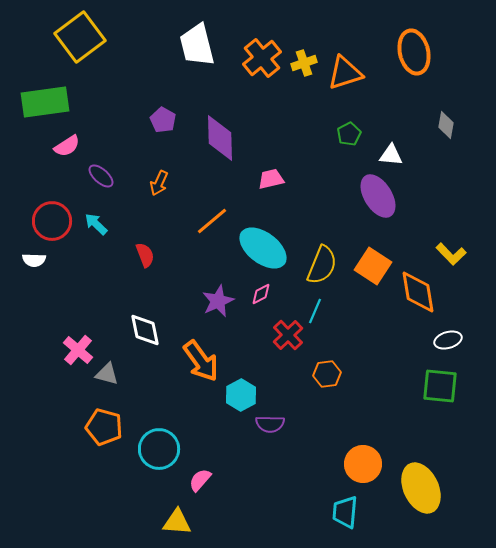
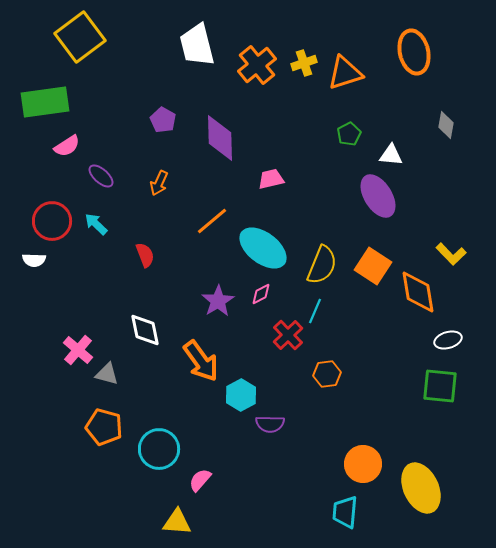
orange cross at (262, 58): moved 5 px left, 7 px down
purple star at (218, 301): rotated 8 degrees counterclockwise
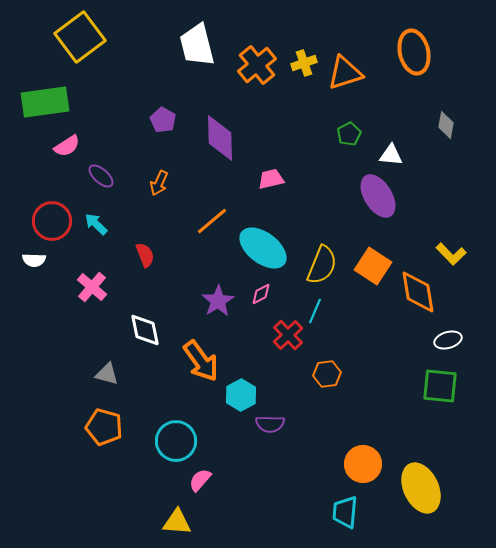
pink cross at (78, 350): moved 14 px right, 63 px up
cyan circle at (159, 449): moved 17 px right, 8 px up
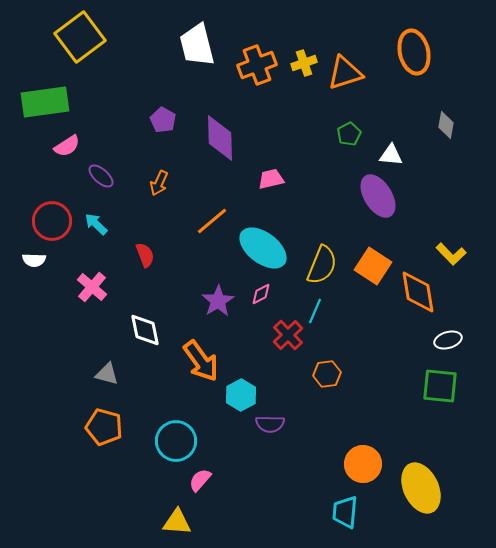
orange cross at (257, 65): rotated 18 degrees clockwise
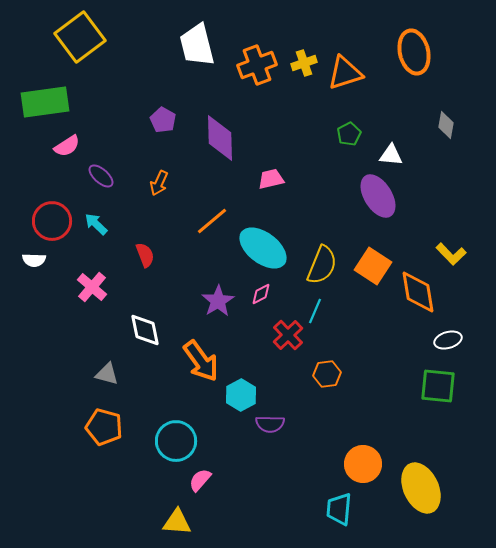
green square at (440, 386): moved 2 px left
cyan trapezoid at (345, 512): moved 6 px left, 3 px up
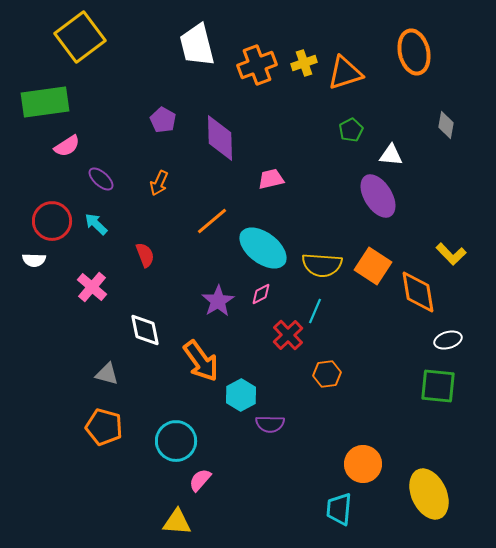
green pentagon at (349, 134): moved 2 px right, 4 px up
purple ellipse at (101, 176): moved 3 px down
yellow semicircle at (322, 265): rotated 72 degrees clockwise
yellow ellipse at (421, 488): moved 8 px right, 6 px down
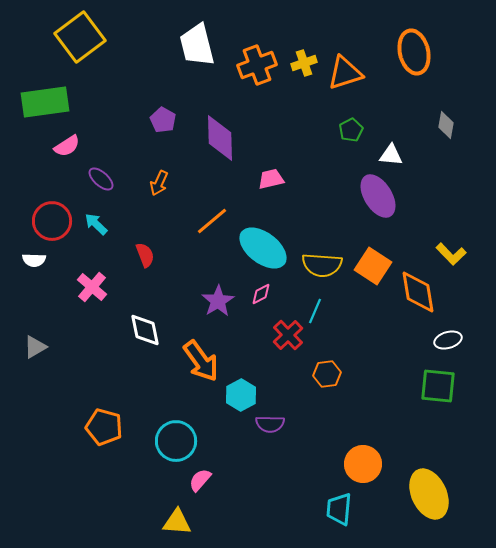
gray triangle at (107, 374): moved 72 px left, 27 px up; rotated 45 degrees counterclockwise
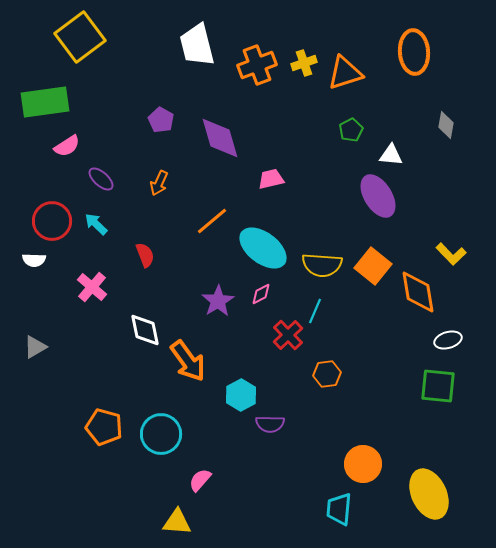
orange ellipse at (414, 52): rotated 9 degrees clockwise
purple pentagon at (163, 120): moved 2 px left
purple diamond at (220, 138): rotated 15 degrees counterclockwise
orange square at (373, 266): rotated 6 degrees clockwise
orange arrow at (201, 361): moved 13 px left
cyan circle at (176, 441): moved 15 px left, 7 px up
